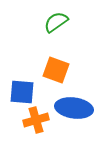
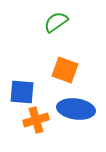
orange square: moved 9 px right
blue ellipse: moved 2 px right, 1 px down
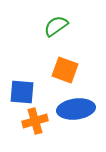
green semicircle: moved 4 px down
blue ellipse: rotated 15 degrees counterclockwise
orange cross: moved 1 px left, 1 px down
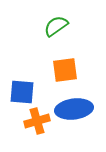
orange square: rotated 28 degrees counterclockwise
blue ellipse: moved 2 px left
orange cross: moved 2 px right
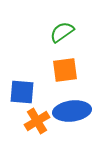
green semicircle: moved 6 px right, 6 px down
blue ellipse: moved 2 px left, 2 px down
orange cross: rotated 15 degrees counterclockwise
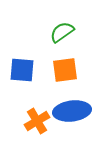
blue square: moved 22 px up
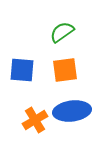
orange cross: moved 2 px left, 1 px up
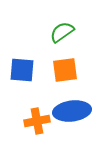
orange cross: moved 2 px right, 1 px down; rotated 20 degrees clockwise
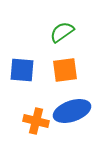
blue ellipse: rotated 12 degrees counterclockwise
orange cross: moved 1 px left; rotated 25 degrees clockwise
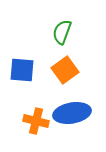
green semicircle: rotated 35 degrees counterclockwise
orange square: rotated 28 degrees counterclockwise
blue ellipse: moved 2 px down; rotated 9 degrees clockwise
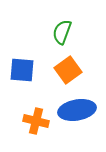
orange square: moved 3 px right
blue ellipse: moved 5 px right, 3 px up
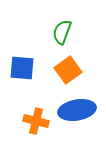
blue square: moved 2 px up
